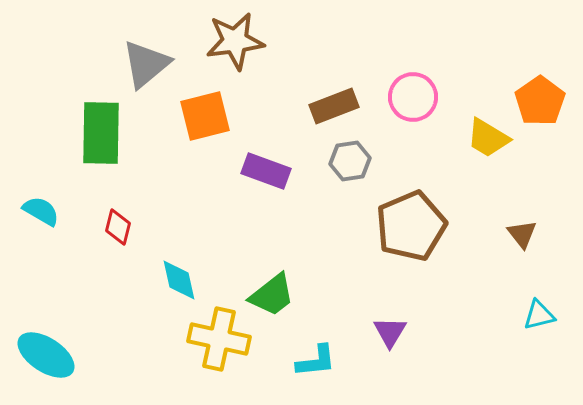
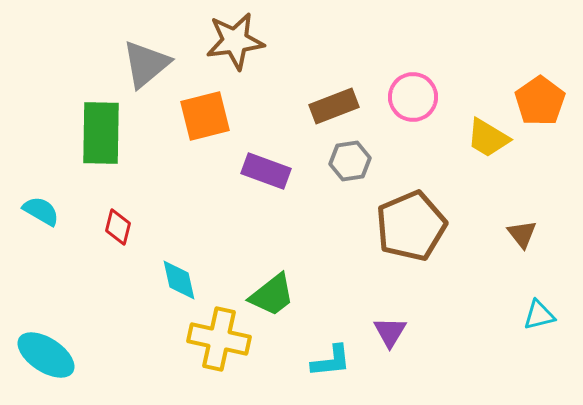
cyan L-shape: moved 15 px right
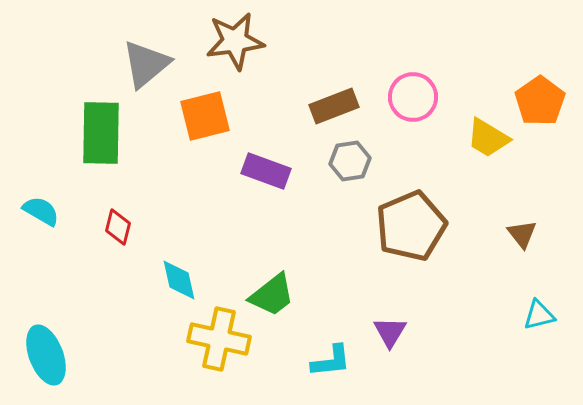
cyan ellipse: rotated 36 degrees clockwise
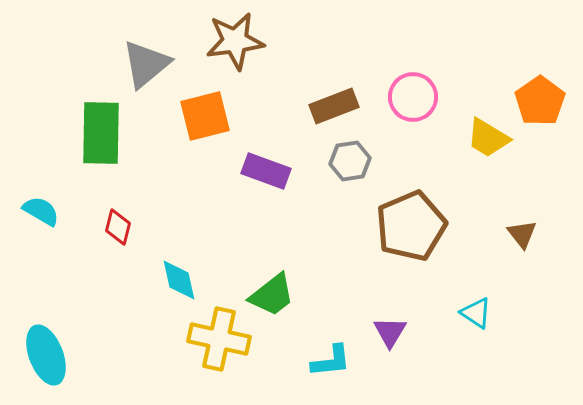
cyan triangle: moved 63 px left, 2 px up; rotated 48 degrees clockwise
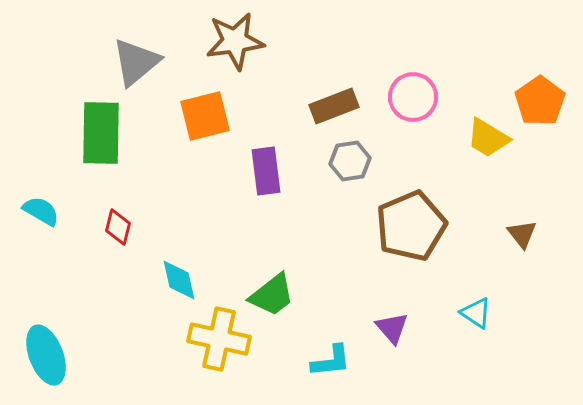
gray triangle: moved 10 px left, 2 px up
purple rectangle: rotated 63 degrees clockwise
purple triangle: moved 2 px right, 4 px up; rotated 12 degrees counterclockwise
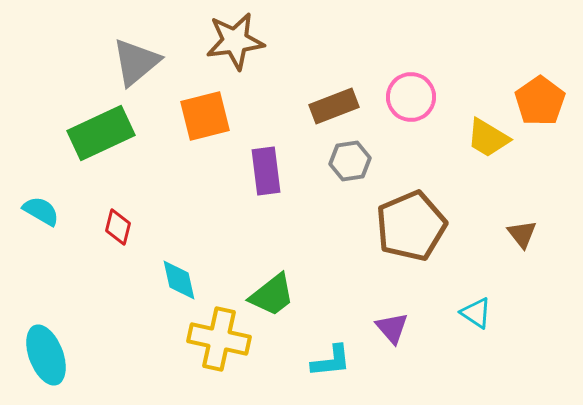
pink circle: moved 2 px left
green rectangle: rotated 64 degrees clockwise
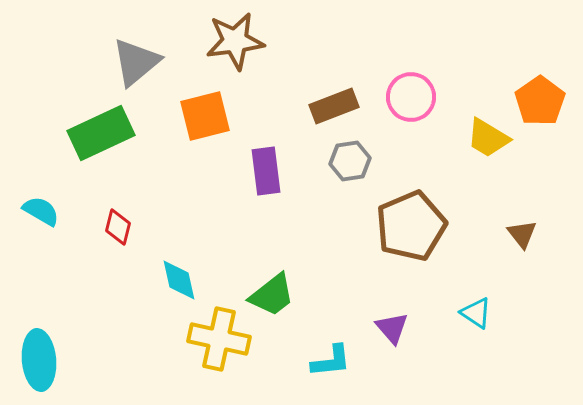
cyan ellipse: moved 7 px left, 5 px down; rotated 16 degrees clockwise
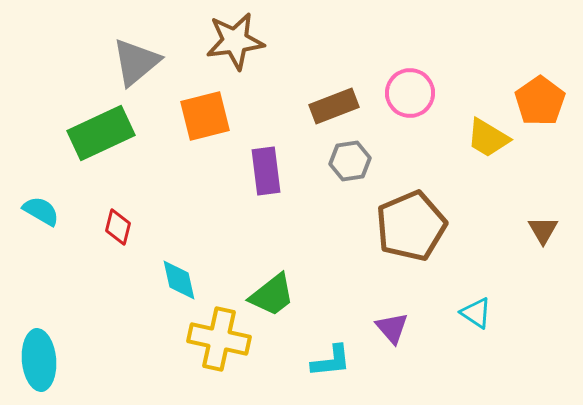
pink circle: moved 1 px left, 4 px up
brown triangle: moved 21 px right, 4 px up; rotated 8 degrees clockwise
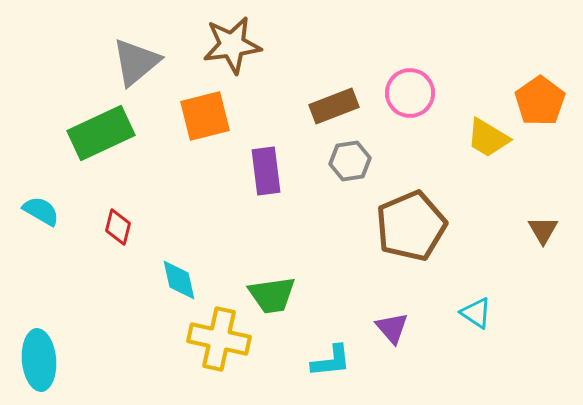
brown star: moved 3 px left, 4 px down
green trapezoid: rotated 30 degrees clockwise
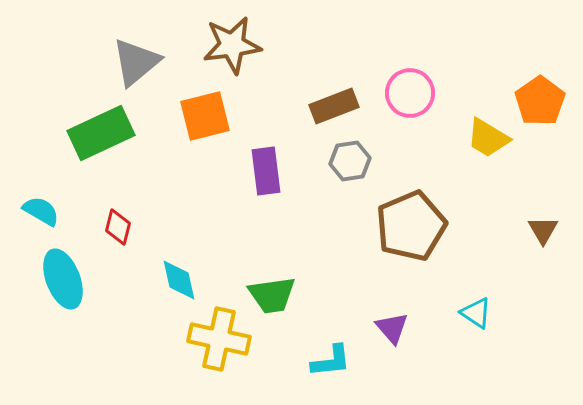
cyan ellipse: moved 24 px right, 81 px up; rotated 16 degrees counterclockwise
